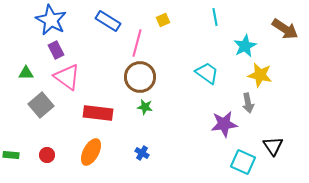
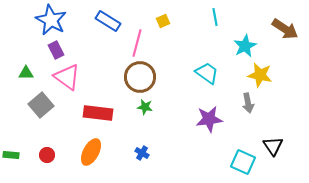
yellow square: moved 1 px down
purple star: moved 15 px left, 5 px up
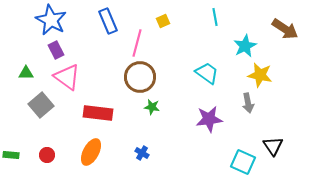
blue rectangle: rotated 35 degrees clockwise
green star: moved 7 px right
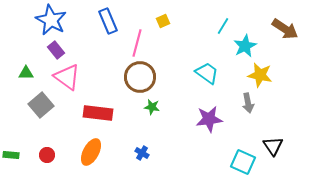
cyan line: moved 8 px right, 9 px down; rotated 42 degrees clockwise
purple rectangle: rotated 12 degrees counterclockwise
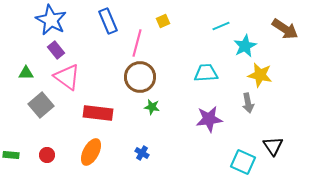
cyan line: moved 2 px left; rotated 36 degrees clockwise
cyan trapezoid: moved 1 px left; rotated 40 degrees counterclockwise
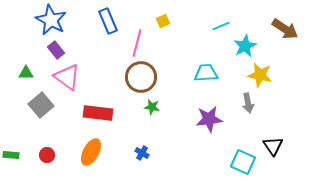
brown circle: moved 1 px right
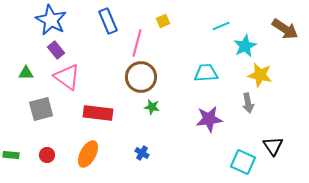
gray square: moved 4 px down; rotated 25 degrees clockwise
orange ellipse: moved 3 px left, 2 px down
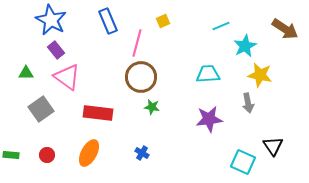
cyan trapezoid: moved 2 px right, 1 px down
gray square: rotated 20 degrees counterclockwise
orange ellipse: moved 1 px right, 1 px up
